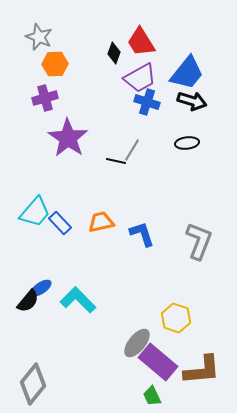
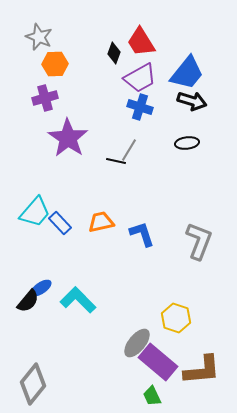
blue cross: moved 7 px left, 5 px down
gray line: moved 3 px left
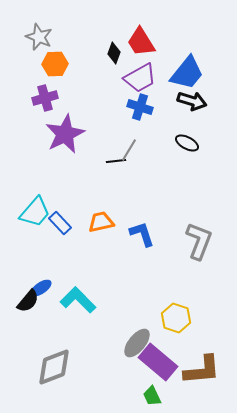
purple star: moved 3 px left, 4 px up; rotated 12 degrees clockwise
black ellipse: rotated 35 degrees clockwise
black line: rotated 18 degrees counterclockwise
gray diamond: moved 21 px right, 17 px up; rotated 30 degrees clockwise
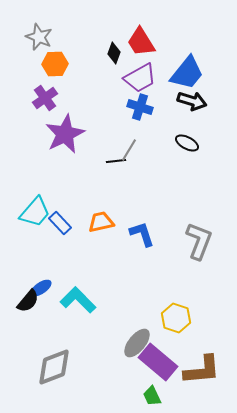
purple cross: rotated 20 degrees counterclockwise
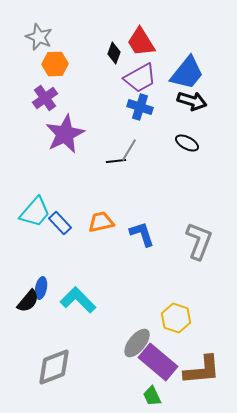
blue ellipse: rotated 45 degrees counterclockwise
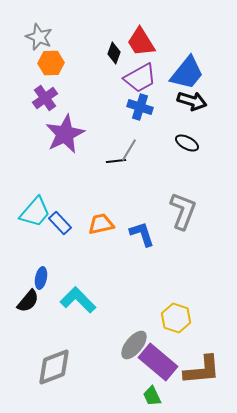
orange hexagon: moved 4 px left, 1 px up
orange trapezoid: moved 2 px down
gray L-shape: moved 16 px left, 30 px up
blue ellipse: moved 10 px up
gray ellipse: moved 3 px left, 2 px down
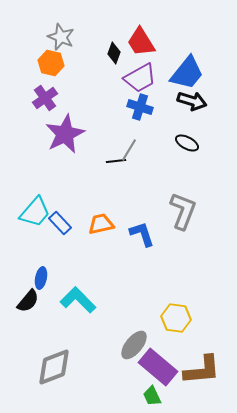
gray star: moved 22 px right
orange hexagon: rotated 15 degrees clockwise
yellow hexagon: rotated 12 degrees counterclockwise
purple rectangle: moved 5 px down
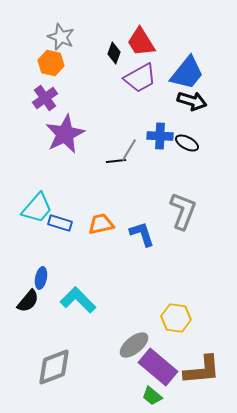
blue cross: moved 20 px right, 29 px down; rotated 15 degrees counterclockwise
cyan trapezoid: moved 2 px right, 4 px up
blue rectangle: rotated 30 degrees counterclockwise
gray ellipse: rotated 12 degrees clockwise
green trapezoid: rotated 25 degrees counterclockwise
